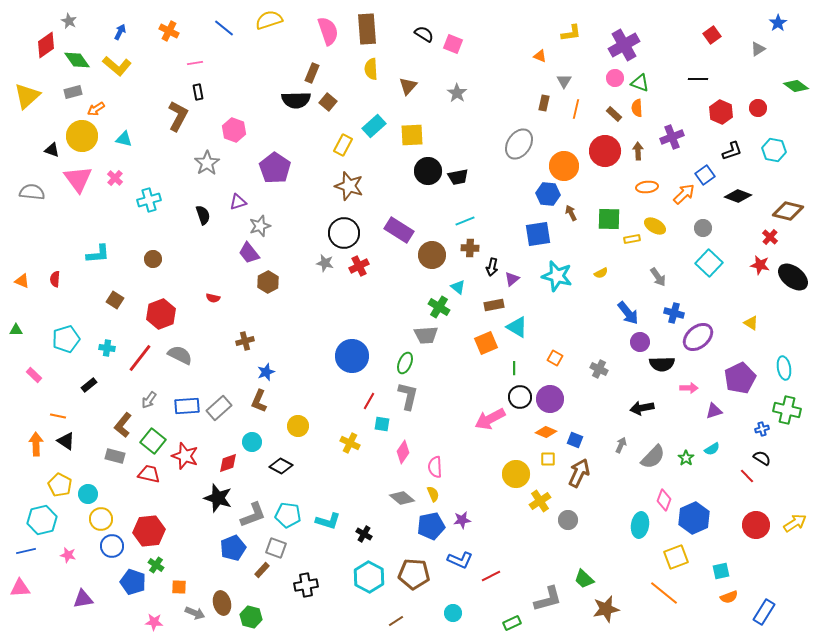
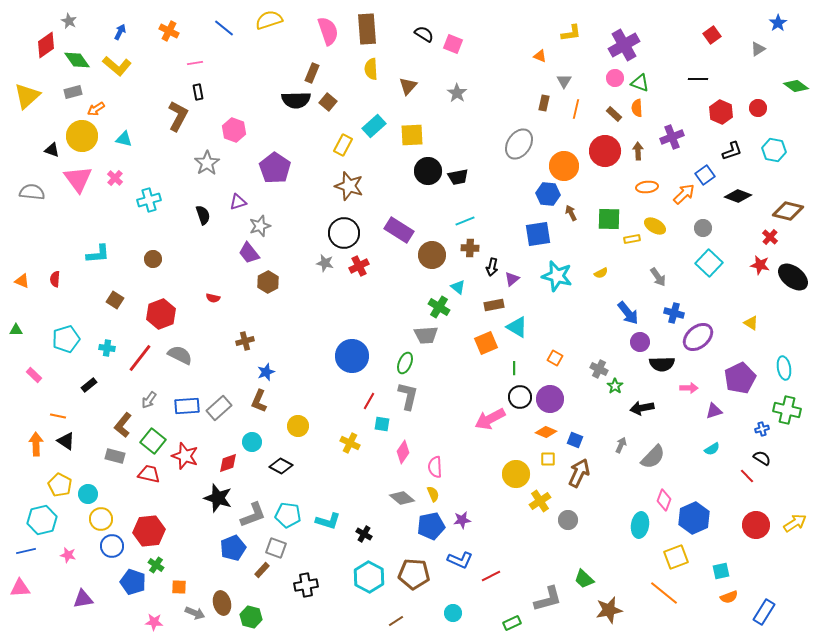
green star at (686, 458): moved 71 px left, 72 px up
brown star at (606, 609): moved 3 px right, 1 px down
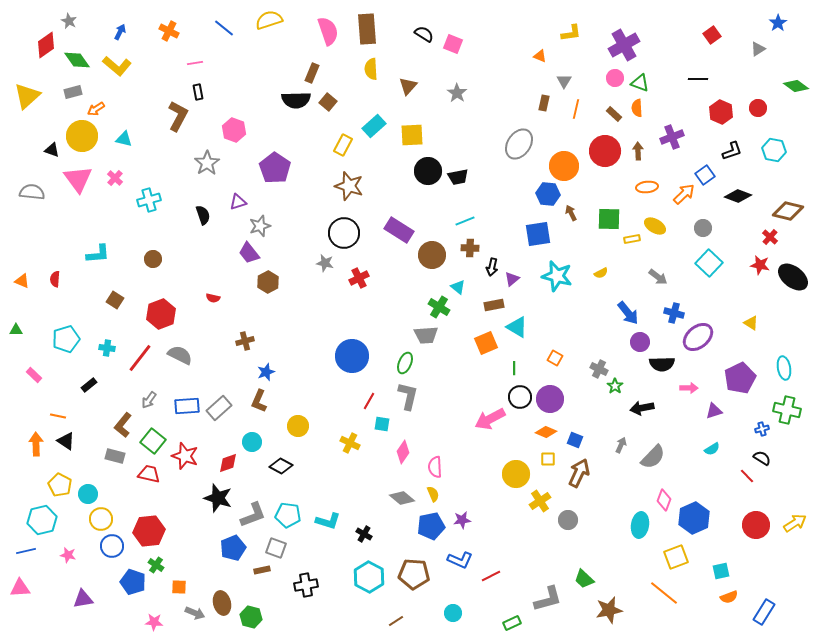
red cross at (359, 266): moved 12 px down
gray arrow at (658, 277): rotated 18 degrees counterclockwise
brown rectangle at (262, 570): rotated 35 degrees clockwise
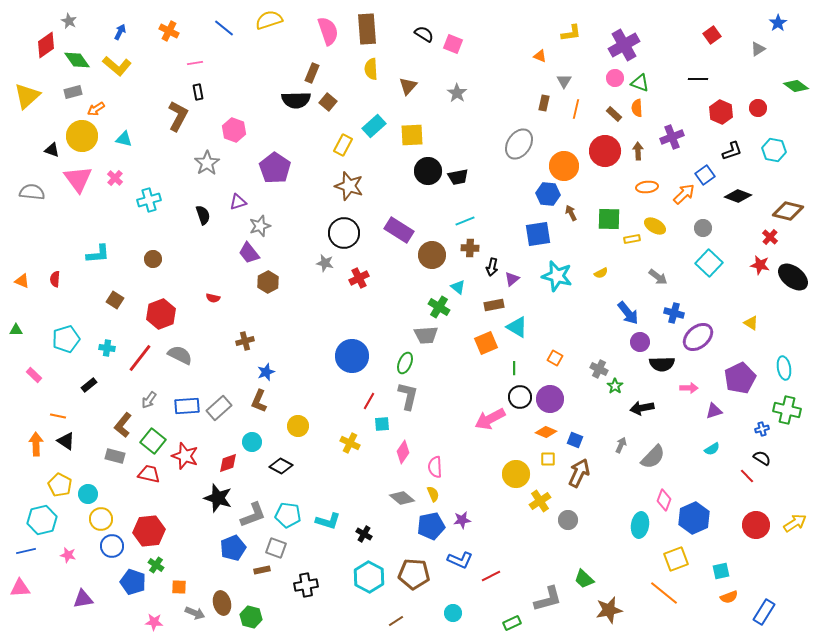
cyan square at (382, 424): rotated 14 degrees counterclockwise
yellow square at (676, 557): moved 2 px down
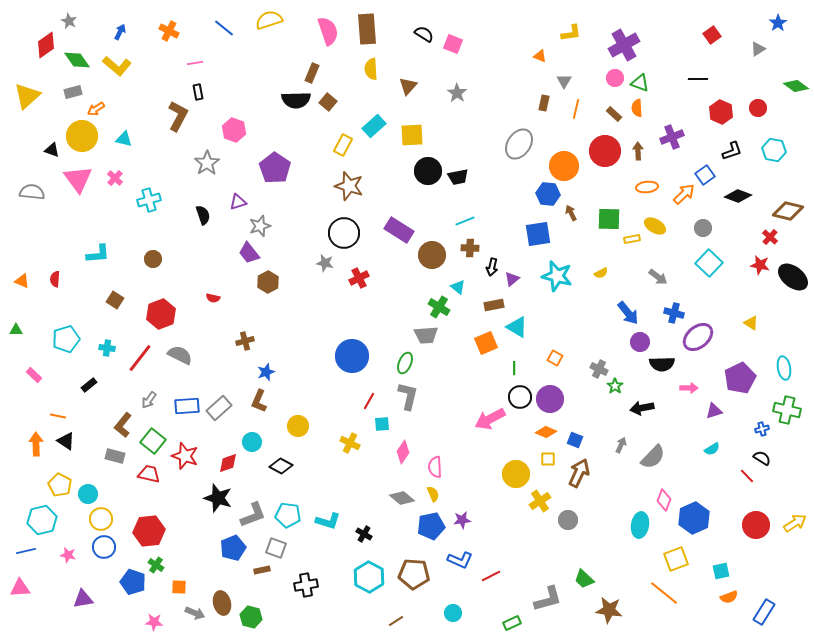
blue circle at (112, 546): moved 8 px left, 1 px down
brown star at (609, 610): rotated 20 degrees clockwise
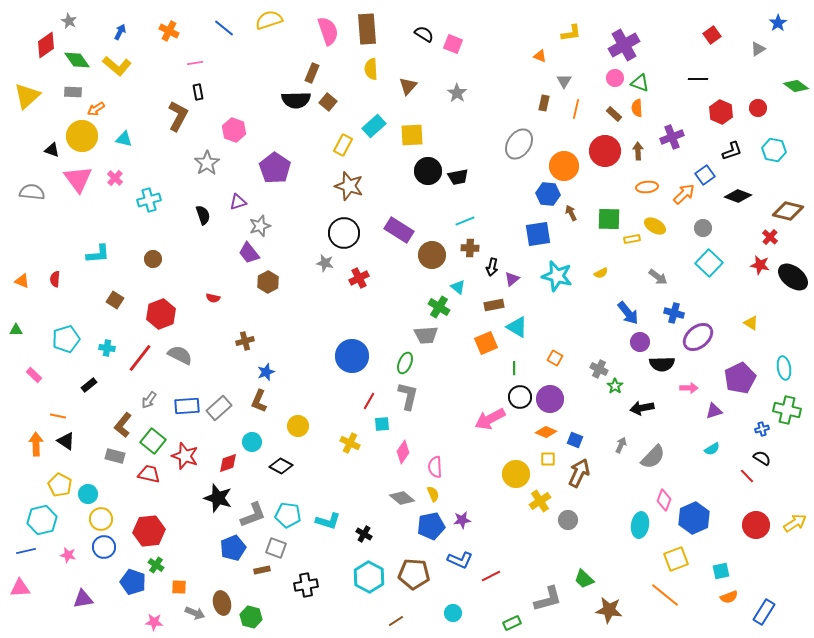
gray rectangle at (73, 92): rotated 18 degrees clockwise
orange line at (664, 593): moved 1 px right, 2 px down
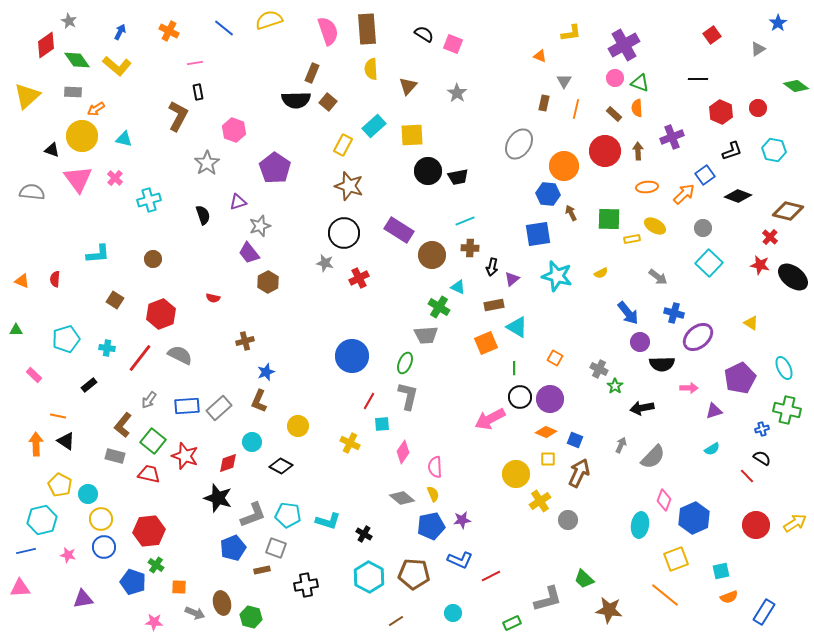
cyan triangle at (458, 287): rotated 14 degrees counterclockwise
cyan ellipse at (784, 368): rotated 15 degrees counterclockwise
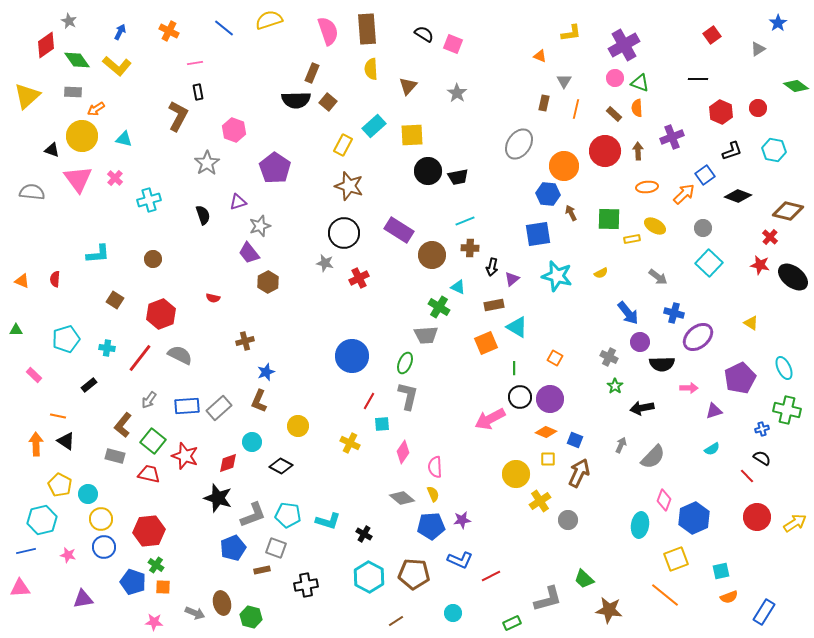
gray cross at (599, 369): moved 10 px right, 12 px up
red circle at (756, 525): moved 1 px right, 8 px up
blue pentagon at (431, 526): rotated 8 degrees clockwise
orange square at (179, 587): moved 16 px left
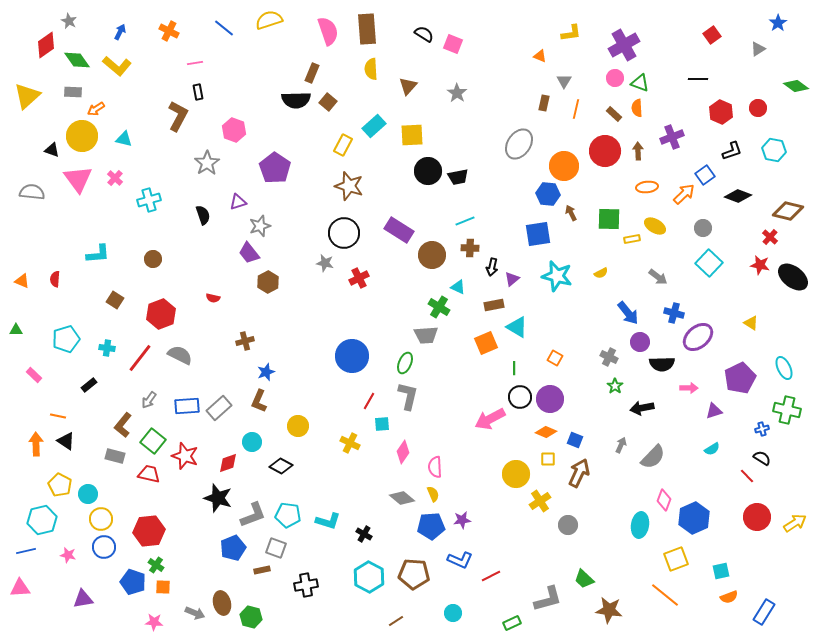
gray circle at (568, 520): moved 5 px down
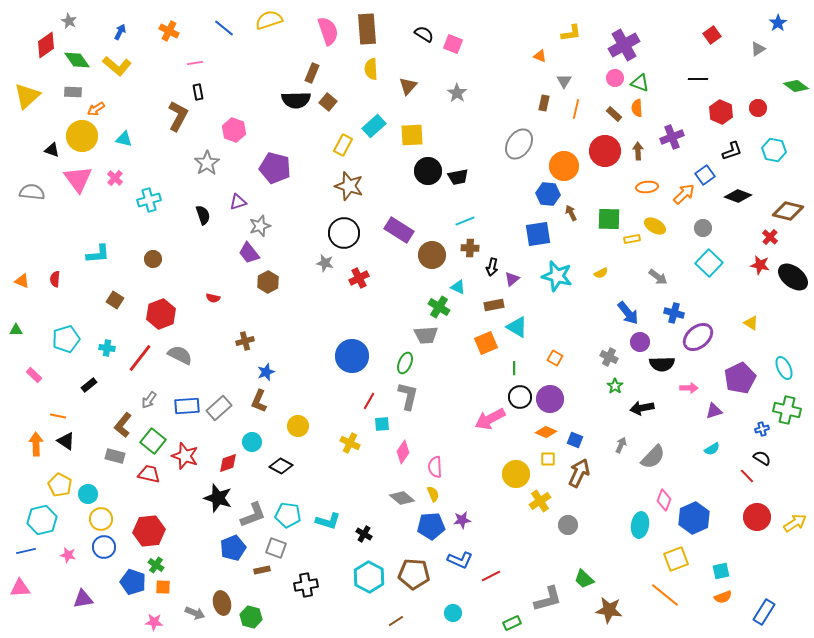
purple pentagon at (275, 168): rotated 20 degrees counterclockwise
orange semicircle at (729, 597): moved 6 px left
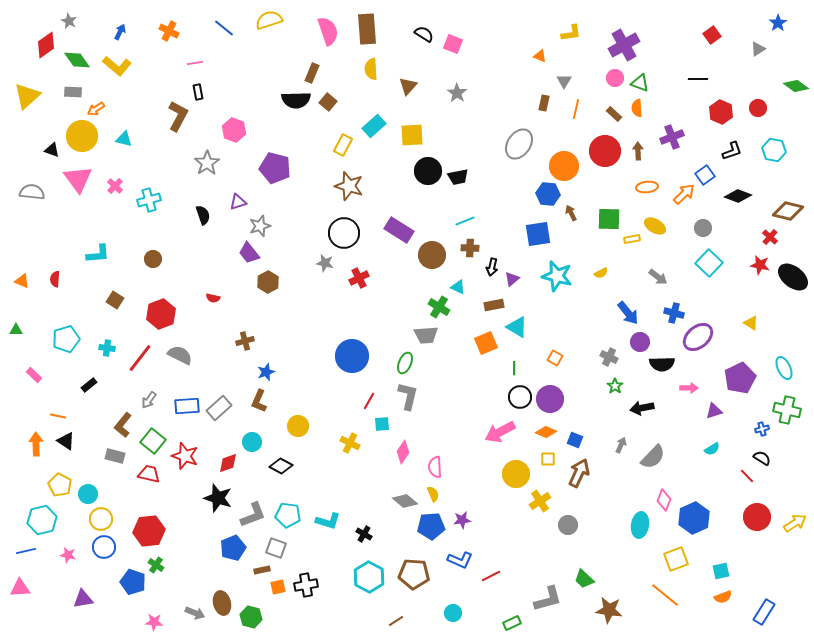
pink cross at (115, 178): moved 8 px down
pink arrow at (490, 419): moved 10 px right, 13 px down
gray diamond at (402, 498): moved 3 px right, 3 px down
orange square at (163, 587): moved 115 px right; rotated 14 degrees counterclockwise
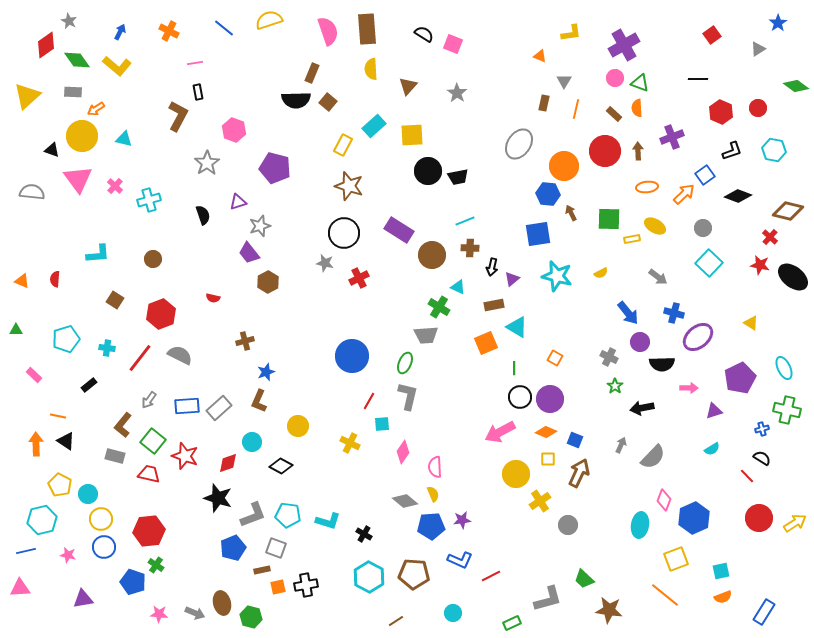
red circle at (757, 517): moved 2 px right, 1 px down
pink star at (154, 622): moved 5 px right, 8 px up
